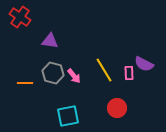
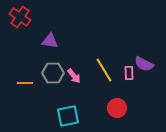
gray hexagon: rotated 15 degrees counterclockwise
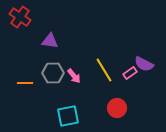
pink rectangle: moved 1 px right; rotated 56 degrees clockwise
